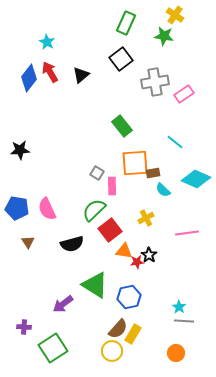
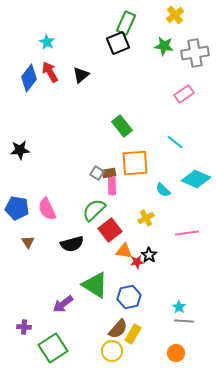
yellow cross at (175, 15): rotated 18 degrees clockwise
green star at (164, 36): moved 10 px down
black square at (121, 59): moved 3 px left, 16 px up; rotated 15 degrees clockwise
gray cross at (155, 82): moved 40 px right, 29 px up
brown rectangle at (153, 173): moved 44 px left
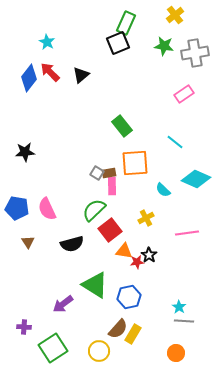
red arrow at (50, 72): rotated 15 degrees counterclockwise
black star at (20, 150): moved 5 px right, 2 px down
yellow circle at (112, 351): moved 13 px left
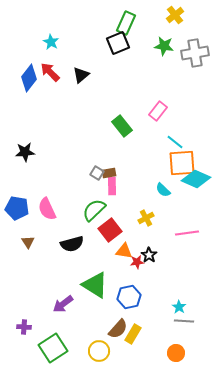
cyan star at (47, 42): moved 4 px right
pink rectangle at (184, 94): moved 26 px left, 17 px down; rotated 18 degrees counterclockwise
orange square at (135, 163): moved 47 px right
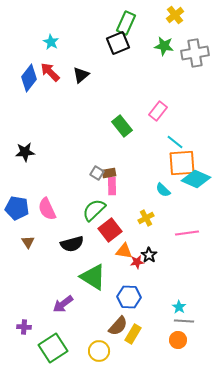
green triangle at (95, 285): moved 2 px left, 8 px up
blue hexagon at (129, 297): rotated 15 degrees clockwise
brown semicircle at (118, 329): moved 3 px up
orange circle at (176, 353): moved 2 px right, 13 px up
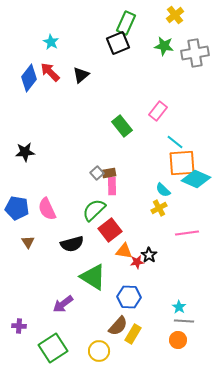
gray square at (97, 173): rotated 16 degrees clockwise
yellow cross at (146, 218): moved 13 px right, 10 px up
purple cross at (24, 327): moved 5 px left, 1 px up
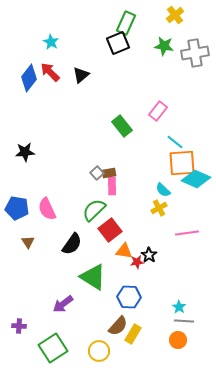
black semicircle at (72, 244): rotated 40 degrees counterclockwise
